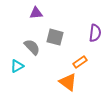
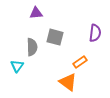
gray semicircle: rotated 42 degrees clockwise
cyan triangle: rotated 24 degrees counterclockwise
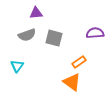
purple semicircle: rotated 102 degrees counterclockwise
gray square: moved 1 px left, 1 px down
gray semicircle: moved 5 px left, 12 px up; rotated 72 degrees clockwise
orange rectangle: moved 1 px left
orange triangle: moved 4 px right
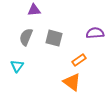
purple triangle: moved 2 px left, 3 px up
gray semicircle: moved 1 px left, 2 px down; rotated 132 degrees clockwise
orange rectangle: moved 2 px up
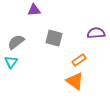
purple semicircle: moved 1 px right
gray semicircle: moved 10 px left, 5 px down; rotated 30 degrees clockwise
cyan triangle: moved 6 px left, 4 px up
orange triangle: moved 3 px right, 1 px up
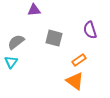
purple semicircle: moved 6 px left, 3 px up; rotated 102 degrees counterclockwise
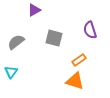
purple triangle: rotated 24 degrees counterclockwise
cyan triangle: moved 10 px down
orange triangle: rotated 18 degrees counterclockwise
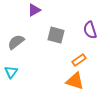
gray square: moved 2 px right, 3 px up
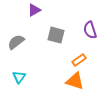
cyan triangle: moved 8 px right, 5 px down
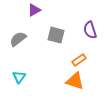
gray semicircle: moved 2 px right, 3 px up
